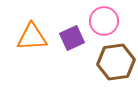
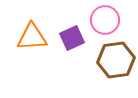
pink circle: moved 1 px right, 1 px up
brown hexagon: moved 2 px up
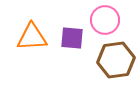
purple square: rotated 30 degrees clockwise
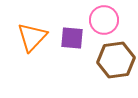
pink circle: moved 1 px left
orange triangle: rotated 44 degrees counterclockwise
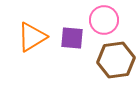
orange triangle: rotated 16 degrees clockwise
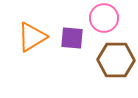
pink circle: moved 2 px up
brown hexagon: rotated 9 degrees clockwise
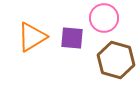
brown hexagon: rotated 15 degrees clockwise
